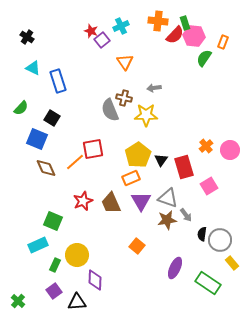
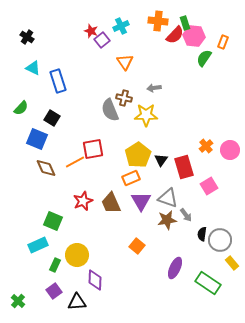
orange line at (75, 162): rotated 12 degrees clockwise
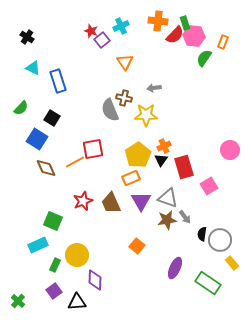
blue square at (37, 139): rotated 10 degrees clockwise
orange cross at (206, 146): moved 42 px left; rotated 16 degrees clockwise
gray arrow at (186, 215): moved 1 px left, 2 px down
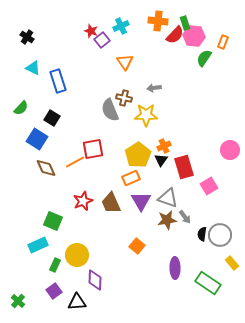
gray circle at (220, 240): moved 5 px up
purple ellipse at (175, 268): rotated 25 degrees counterclockwise
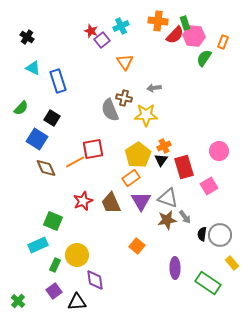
pink circle at (230, 150): moved 11 px left, 1 px down
orange rectangle at (131, 178): rotated 12 degrees counterclockwise
purple diamond at (95, 280): rotated 10 degrees counterclockwise
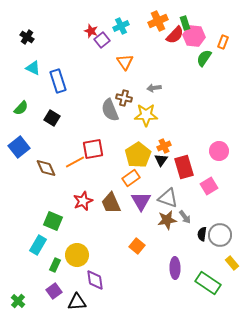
orange cross at (158, 21): rotated 30 degrees counterclockwise
blue square at (37, 139): moved 18 px left, 8 px down; rotated 20 degrees clockwise
cyan rectangle at (38, 245): rotated 36 degrees counterclockwise
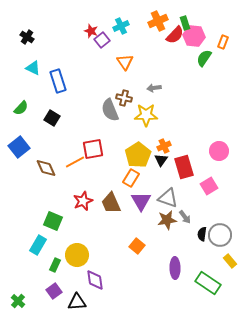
orange rectangle at (131, 178): rotated 24 degrees counterclockwise
yellow rectangle at (232, 263): moved 2 px left, 2 px up
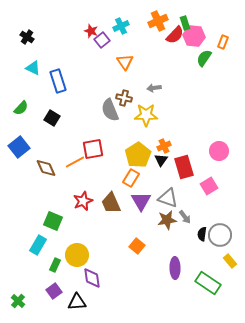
purple diamond at (95, 280): moved 3 px left, 2 px up
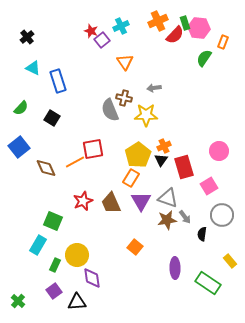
pink hexagon at (194, 36): moved 5 px right, 8 px up
black cross at (27, 37): rotated 16 degrees clockwise
gray circle at (220, 235): moved 2 px right, 20 px up
orange square at (137, 246): moved 2 px left, 1 px down
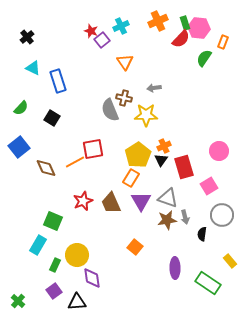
red semicircle at (175, 35): moved 6 px right, 4 px down
gray arrow at (185, 217): rotated 24 degrees clockwise
